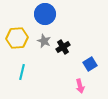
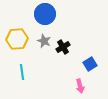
yellow hexagon: moved 1 px down
cyan line: rotated 21 degrees counterclockwise
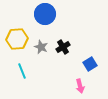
gray star: moved 3 px left, 6 px down
cyan line: moved 1 px up; rotated 14 degrees counterclockwise
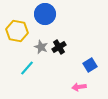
yellow hexagon: moved 8 px up; rotated 15 degrees clockwise
black cross: moved 4 px left
blue square: moved 1 px down
cyan line: moved 5 px right, 3 px up; rotated 63 degrees clockwise
pink arrow: moved 1 px left, 1 px down; rotated 96 degrees clockwise
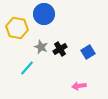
blue circle: moved 1 px left
yellow hexagon: moved 3 px up
black cross: moved 1 px right, 2 px down
blue square: moved 2 px left, 13 px up
pink arrow: moved 1 px up
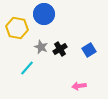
blue square: moved 1 px right, 2 px up
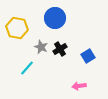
blue circle: moved 11 px right, 4 px down
blue square: moved 1 px left, 6 px down
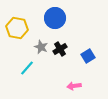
pink arrow: moved 5 px left
